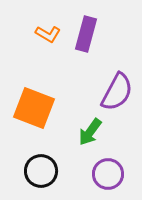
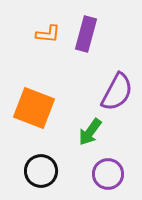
orange L-shape: rotated 25 degrees counterclockwise
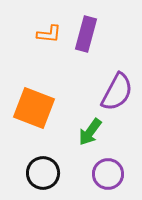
orange L-shape: moved 1 px right
black circle: moved 2 px right, 2 px down
